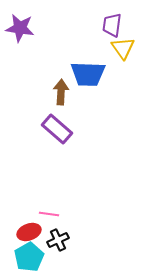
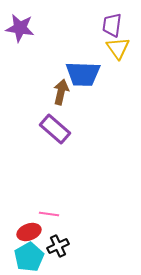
yellow triangle: moved 5 px left
blue trapezoid: moved 5 px left
brown arrow: rotated 10 degrees clockwise
purple rectangle: moved 2 px left
black cross: moved 6 px down
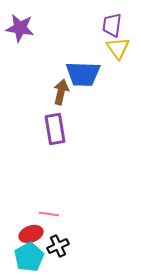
purple rectangle: rotated 40 degrees clockwise
red ellipse: moved 2 px right, 2 px down
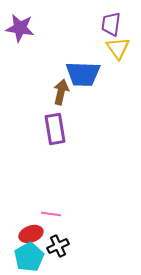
purple trapezoid: moved 1 px left, 1 px up
pink line: moved 2 px right
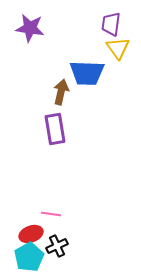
purple star: moved 10 px right
blue trapezoid: moved 4 px right, 1 px up
black cross: moved 1 px left
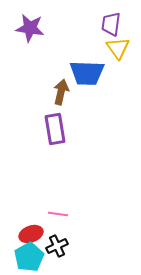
pink line: moved 7 px right
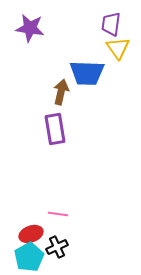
black cross: moved 1 px down
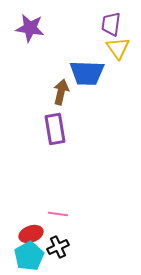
black cross: moved 1 px right
cyan pentagon: moved 1 px up
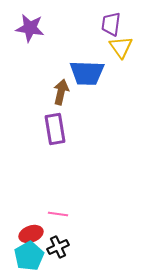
yellow triangle: moved 3 px right, 1 px up
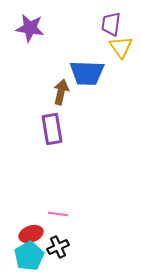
purple rectangle: moved 3 px left
